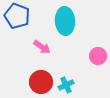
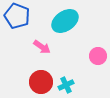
cyan ellipse: rotated 60 degrees clockwise
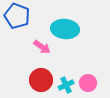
cyan ellipse: moved 8 px down; rotated 40 degrees clockwise
pink circle: moved 10 px left, 27 px down
red circle: moved 2 px up
